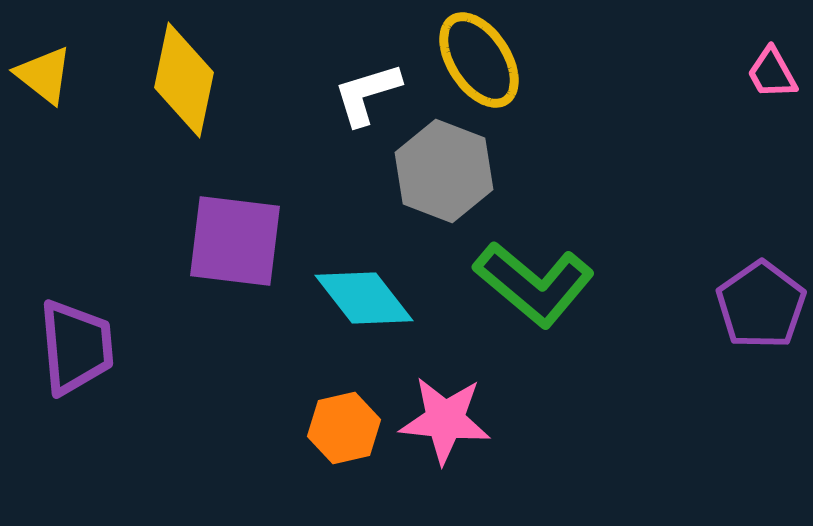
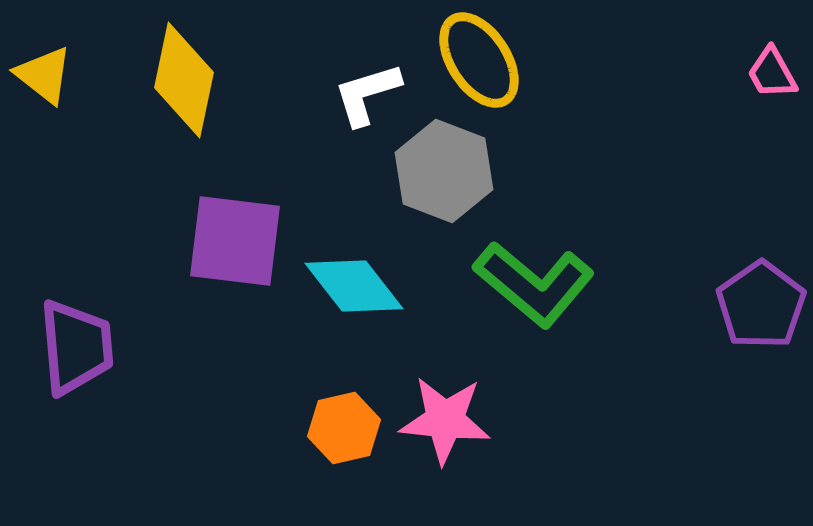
cyan diamond: moved 10 px left, 12 px up
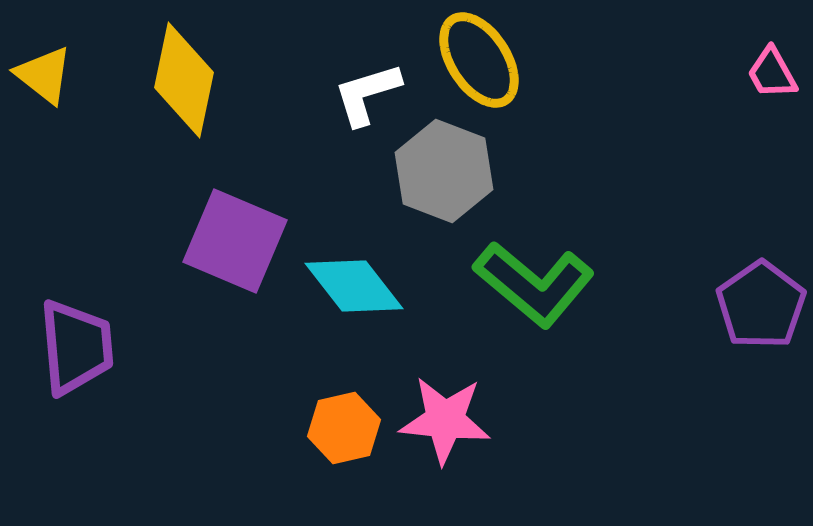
purple square: rotated 16 degrees clockwise
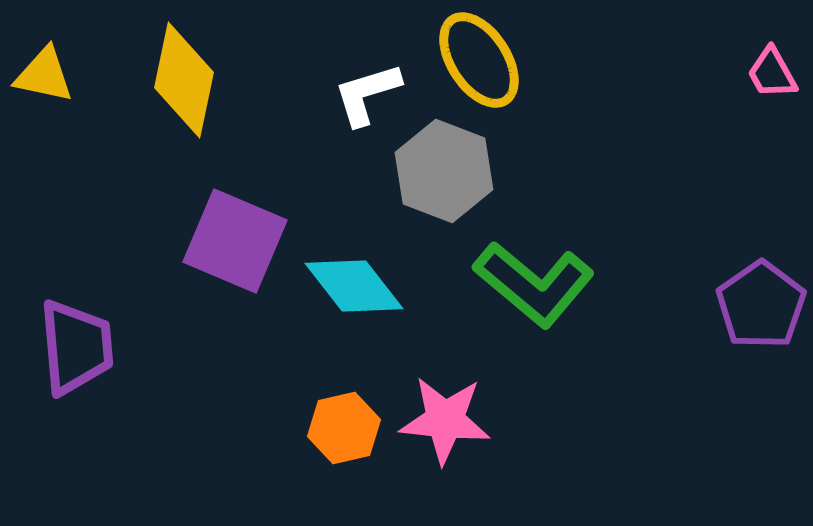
yellow triangle: rotated 26 degrees counterclockwise
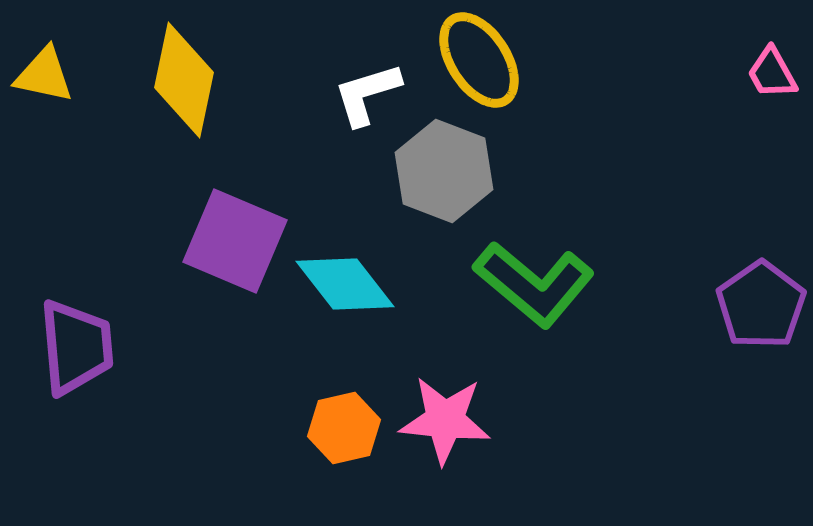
cyan diamond: moved 9 px left, 2 px up
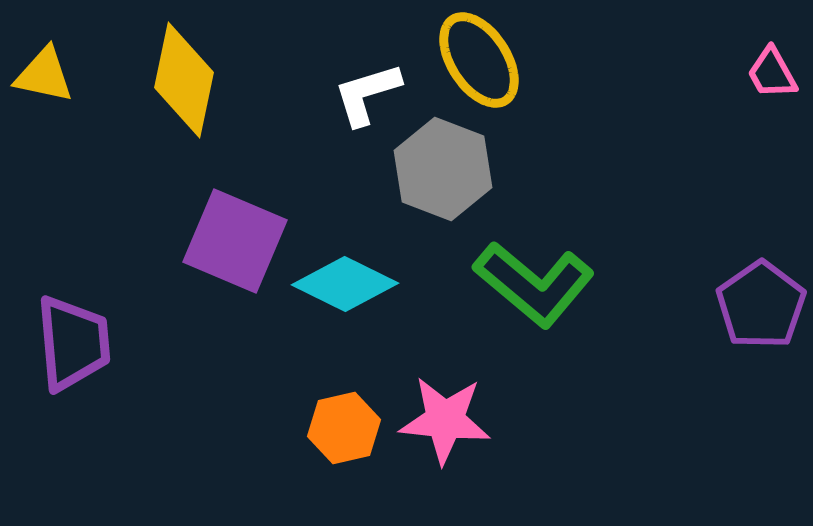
gray hexagon: moved 1 px left, 2 px up
cyan diamond: rotated 26 degrees counterclockwise
purple trapezoid: moved 3 px left, 4 px up
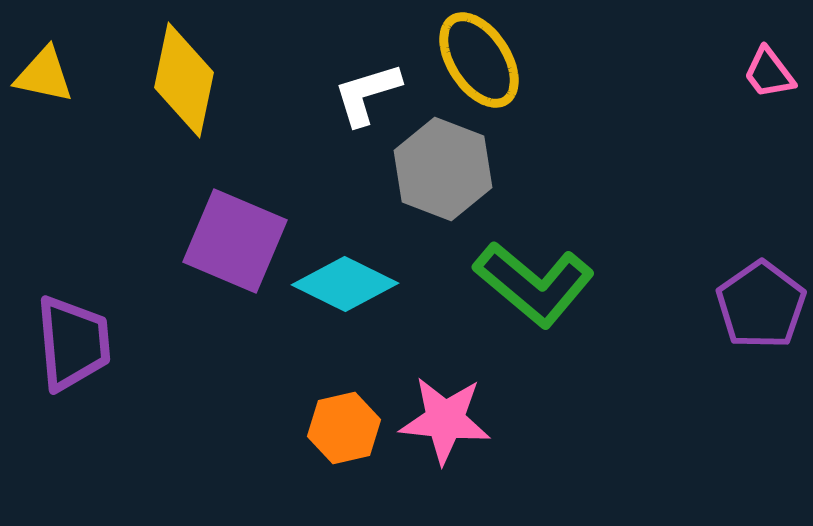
pink trapezoid: moved 3 px left; rotated 8 degrees counterclockwise
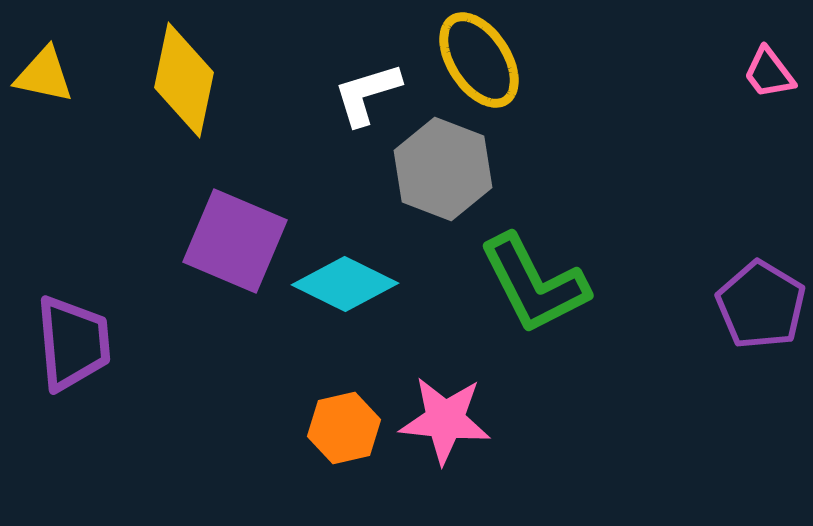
green L-shape: rotated 23 degrees clockwise
purple pentagon: rotated 6 degrees counterclockwise
